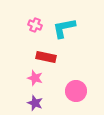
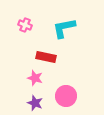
pink cross: moved 10 px left
pink circle: moved 10 px left, 5 px down
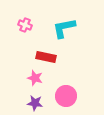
purple star: rotated 14 degrees counterclockwise
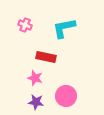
purple star: moved 1 px right, 1 px up
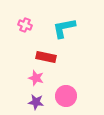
pink star: moved 1 px right
